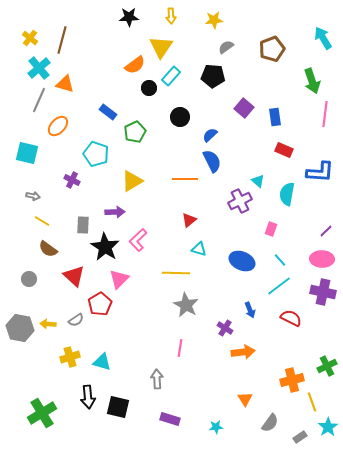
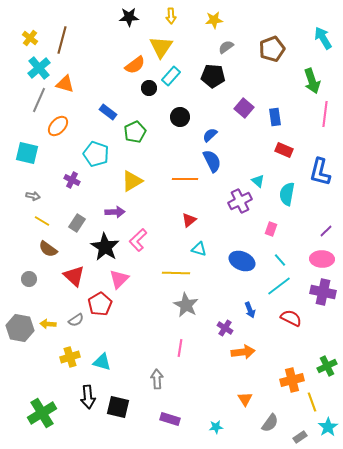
blue L-shape at (320, 172): rotated 100 degrees clockwise
gray rectangle at (83, 225): moved 6 px left, 2 px up; rotated 30 degrees clockwise
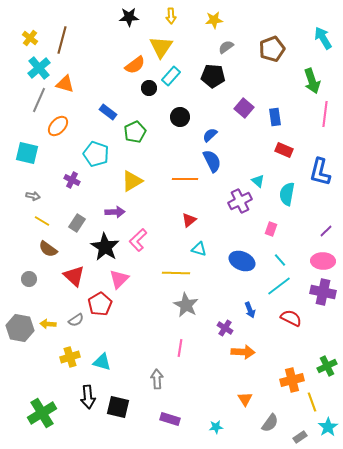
pink ellipse at (322, 259): moved 1 px right, 2 px down
orange arrow at (243, 352): rotated 10 degrees clockwise
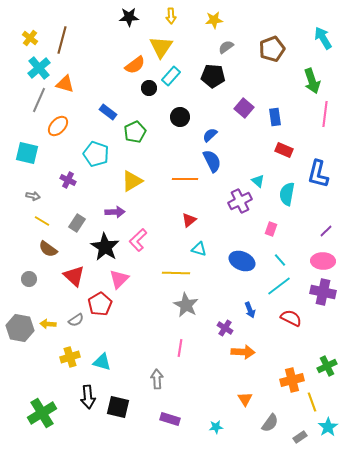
blue L-shape at (320, 172): moved 2 px left, 2 px down
purple cross at (72, 180): moved 4 px left
